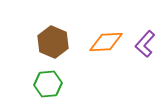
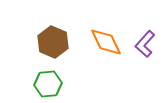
orange diamond: rotated 68 degrees clockwise
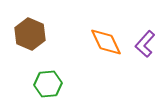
brown hexagon: moved 23 px left, 8 px up
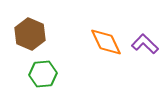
purple L-shape: rotated 92 degrees clockwise
green hexagon: moved 5 px left, 10 px up
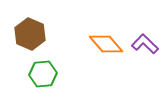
orange diamond: moved 2 px down; rotated 16 degrees counterclockwise
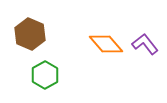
purple L-shape: rotated 8 degrees clockwise
green hexagon: moved 2 px right, 1 px down; rotated 24 degrees counterclockwise
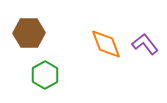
brown hexagon: moved 1 px left, 1 px up; rotated 24 degrees counterclockwise
orange diamond: rotated 20 degrees clockwise
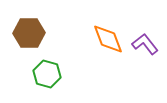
orange diamond: moved 2 px right, 5 px up
green hexagon: moved 2 px right, 1 px up; rotated 16 degrees counterclockwise
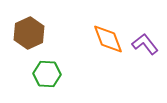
brown hexagon: rotated 24 degrees counterclockwise
green hexagon: rotated 12 degrees counterclockwise
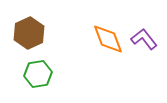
purple L-shape: moved 1 px left, 5 px up
green hexagon: moved 9 px left; rotated 12 degrees counterclockwise
